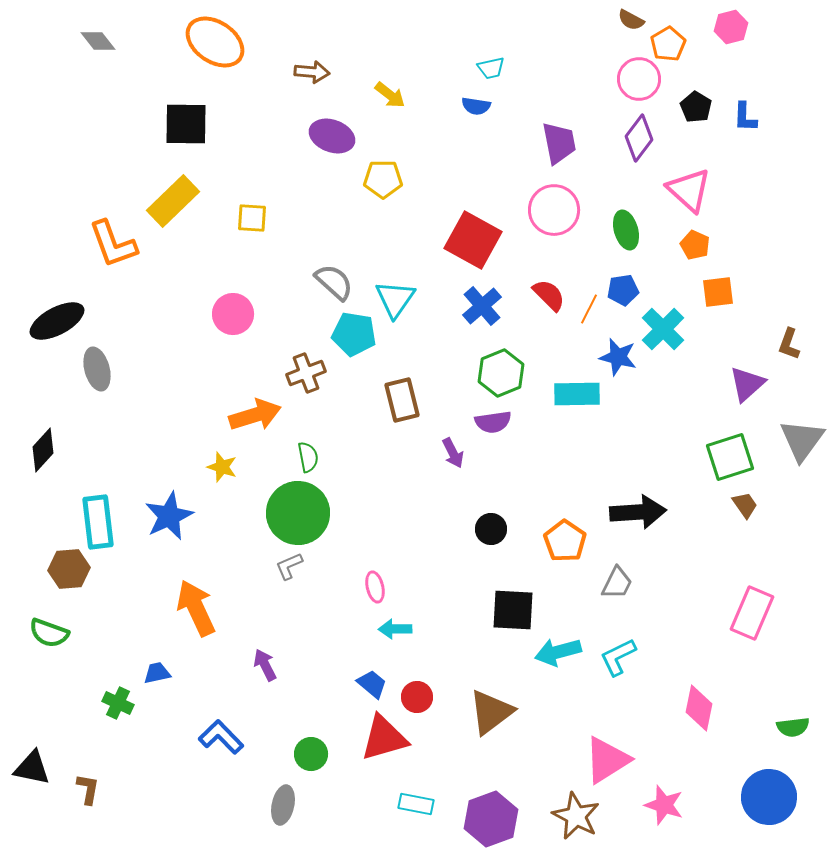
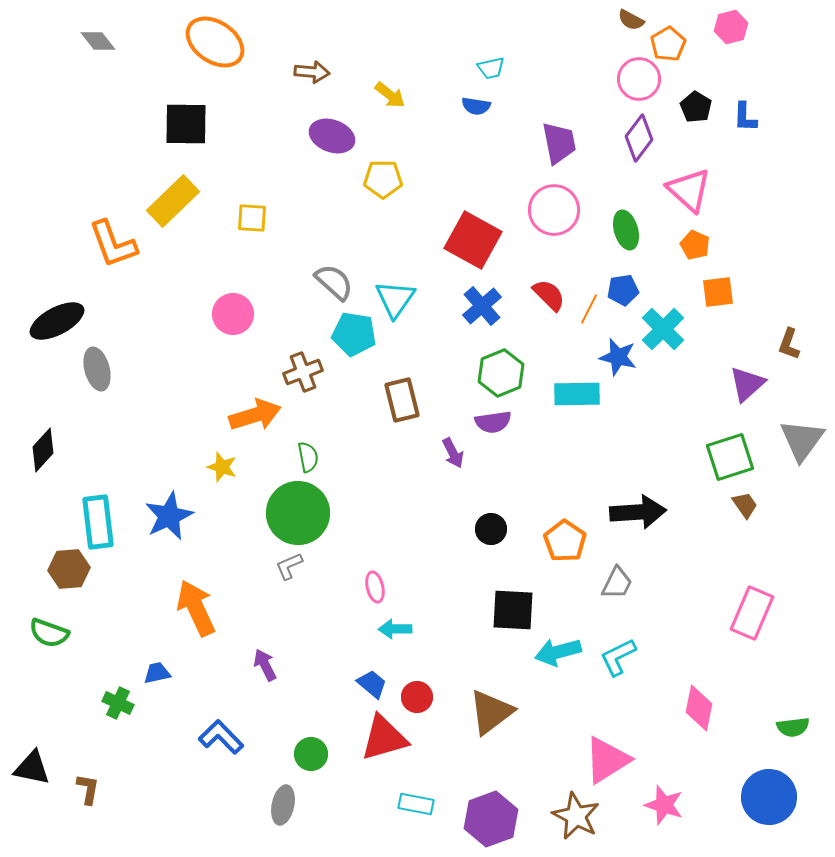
brown cross at (306, 373): moved 3 px left, 1 px up
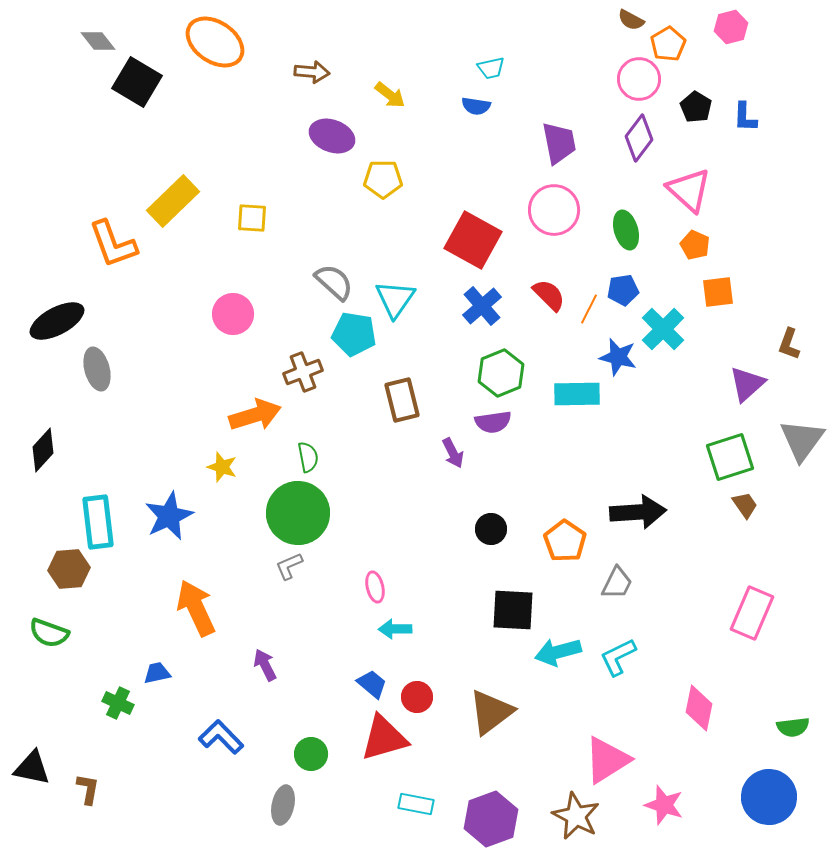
black square at (186, 124): moved 49 px left, 42 px up; rotated 30 degrees clockwise
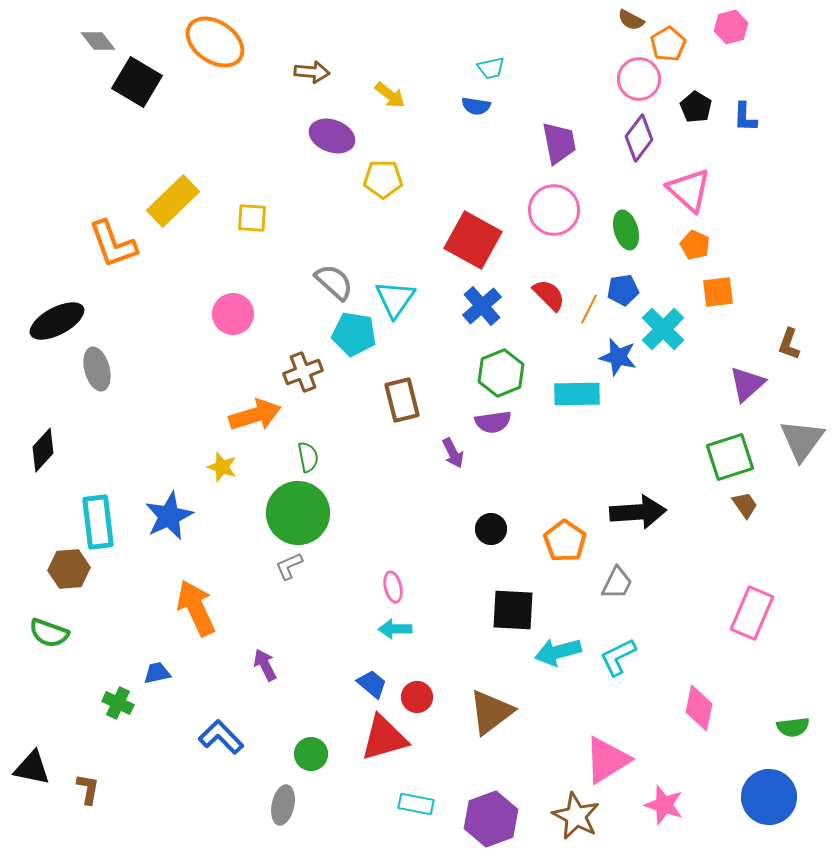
pink ellipse at (375, 587): moved 18 px right
